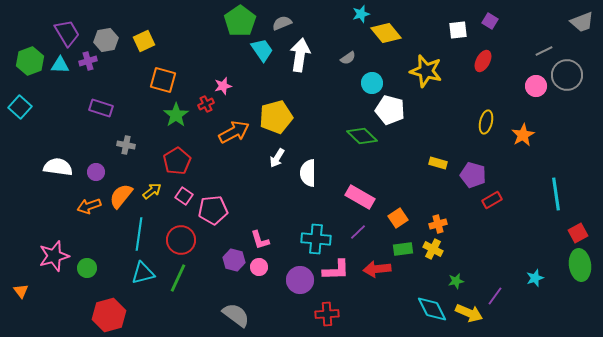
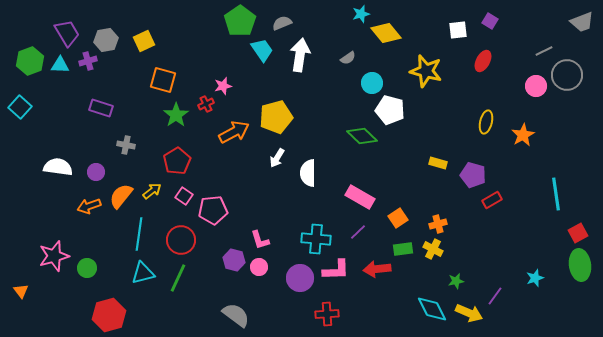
purple circle at (300, 280): moved 2 px up
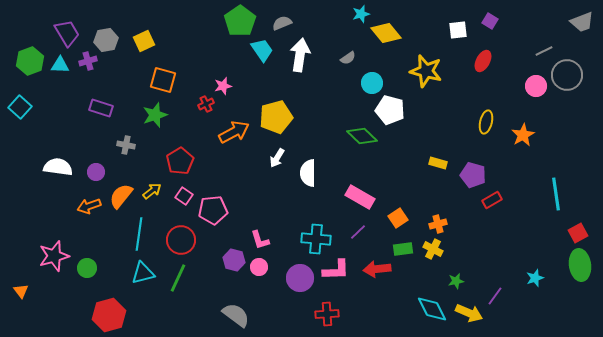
green star at (176, 115): moved 21 px left; rotated 15 degrees clockwise
red pentagon at (177, 161): moved 3 px right
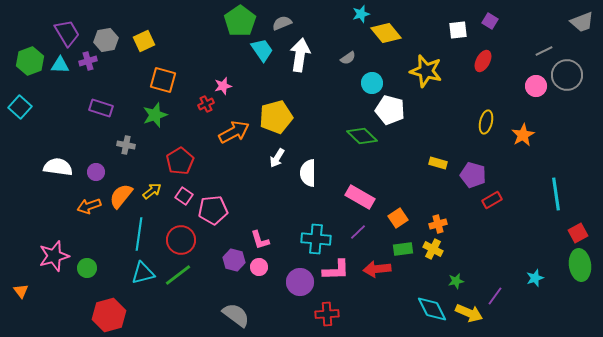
green line at (178, 278): moved 3 px up; rotated 28 degrees clockwise
purple circle at (300, 278): moved 4 px down
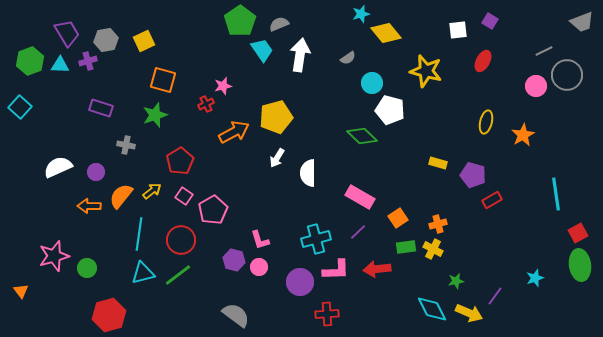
gray semicircle at (282, 23): moved 3 px left, 1 px down
white semicircle at (58, 167): rotated 32 degrees counterclockwise
orange arrow at (89, 206): rotated 20 degrees clockwise
pink pentagon at (213, 210): rotated 24 degrees counterclockwise
cyan cross at (316, 239): rotated 20 degrees counterclockwise
green rectangle at (403, 249): moved 3 px right, 2 px up
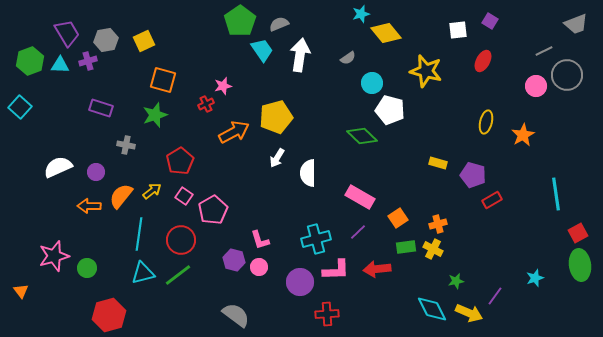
gray trapezoid at (582, 22): moved 6 px left, 2 px down
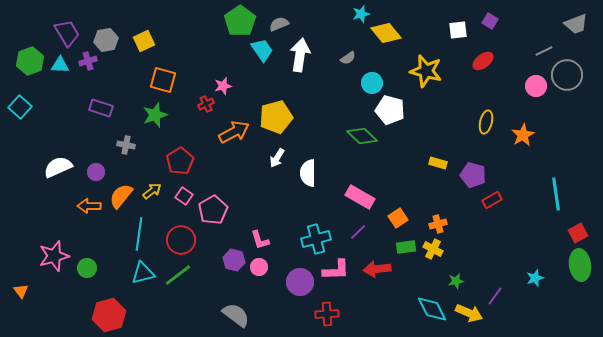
red ellipse at (483, 61): rotated 25 degrees clockwise
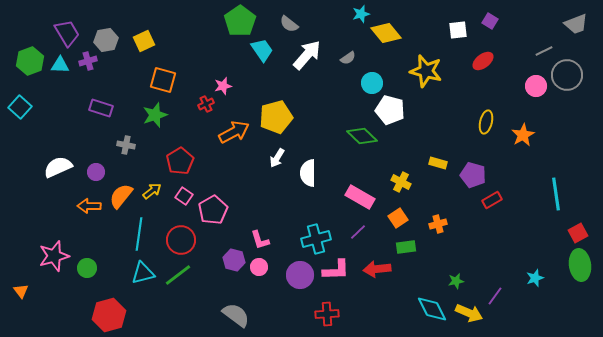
gray semicircle at (279, 24): moved 10 px right; rotated 120 degrees counterclockwise
white arrow at (300, 55): moved 7 px right; rotated 32 degrees clockwise
yellow cross at (433, 249): moved 32 px left, 67 px up
purple circle at (300, 282): moved 7 px up
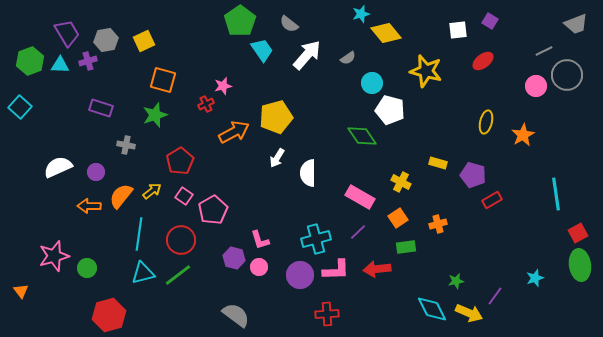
green diamond at (362, 136): rotated 12 degrees clockwise
purple hexagon at (234, 260): moved 2 px up
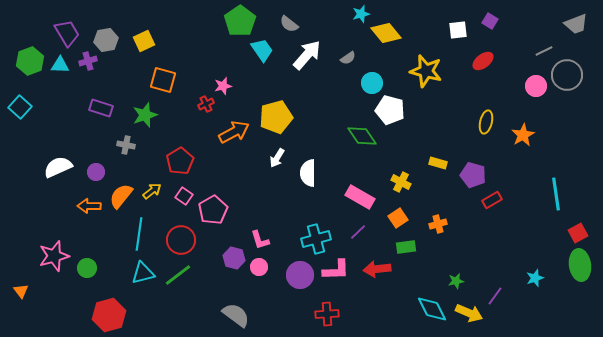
green star at (155, 115): moved 10 px left
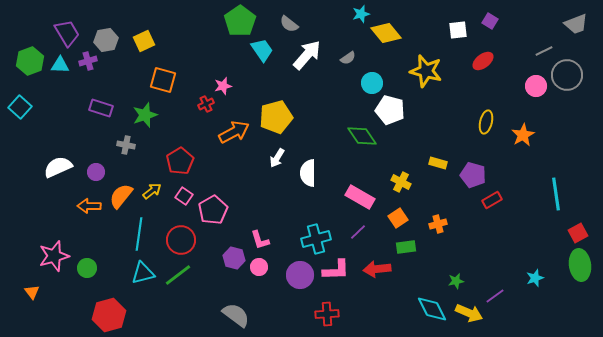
orange triangle at (21, 291): moved 11 px right, 1 px down
purple line at (495, 296): rotated 18 degrees clockwise
